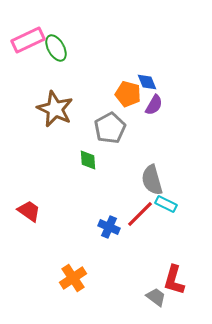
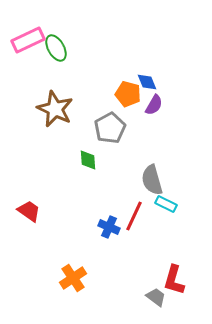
red line: moved 6 px left, 2 px down; rotated 20 degrees counterclockwise
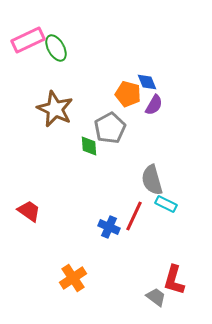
green diamond: moved 1 px right, 14 px up
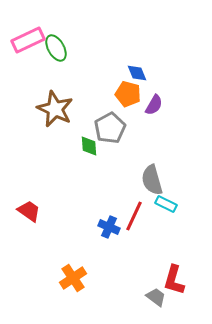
blue diamond: moved 10 px left, 9 px up
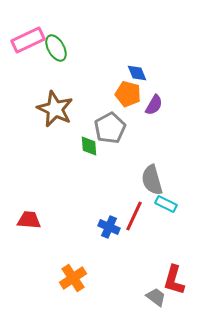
red trapezoid: moved 9 px down; rotated 30 degrees counterclockwise
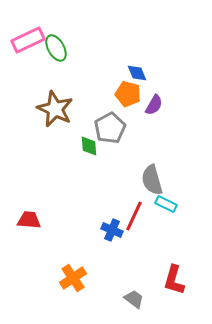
blue cross: moved 3 px right, 3 px down
gray trapezoid: moved 22 px left, 2 px down
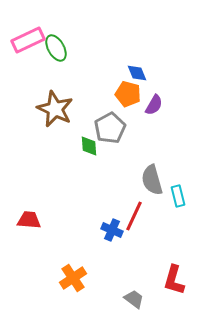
cyan rectangle: moved 12 px right, 8 px up; rotated 50 degrees clockwise
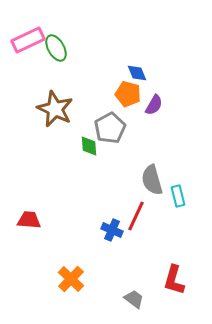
red line: moved 2 px right
orange cross: moved 2 px left, 1 px down; rotated 12 degrees counterclockwise
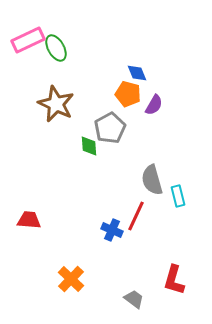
brown star: moved 1 px right, 5 px up
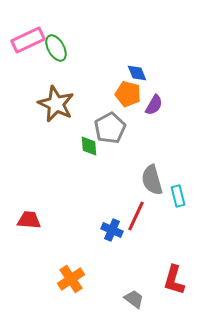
orange cross: rotated 12 degrees clockwise
